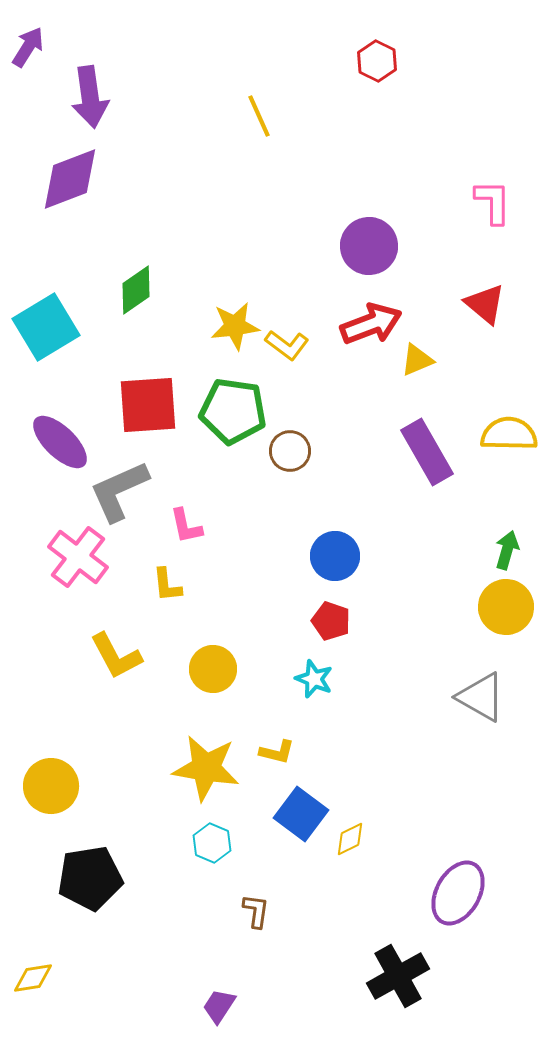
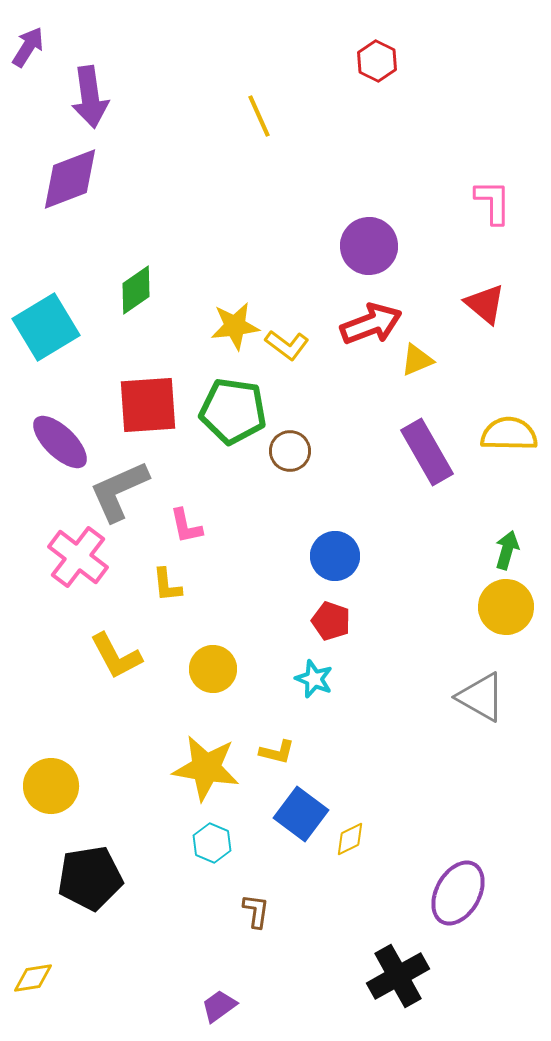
purple trapezoid at (219, 1006): rotated 21 degrees clockwise
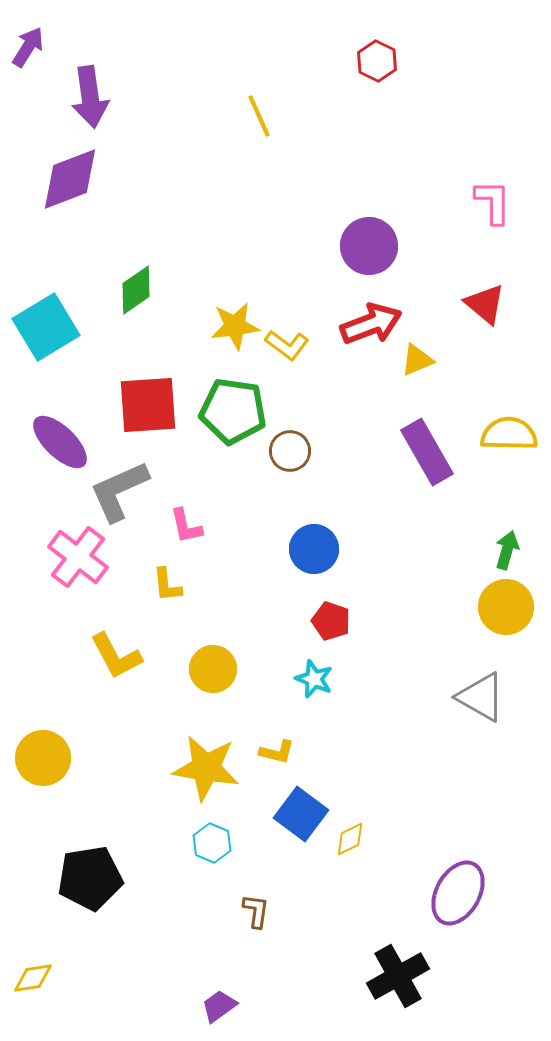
blue circle at (335, 556): moved 21 px left, 7 px up
yellow circle at (51, 786): moved 8 px left, 28 px up
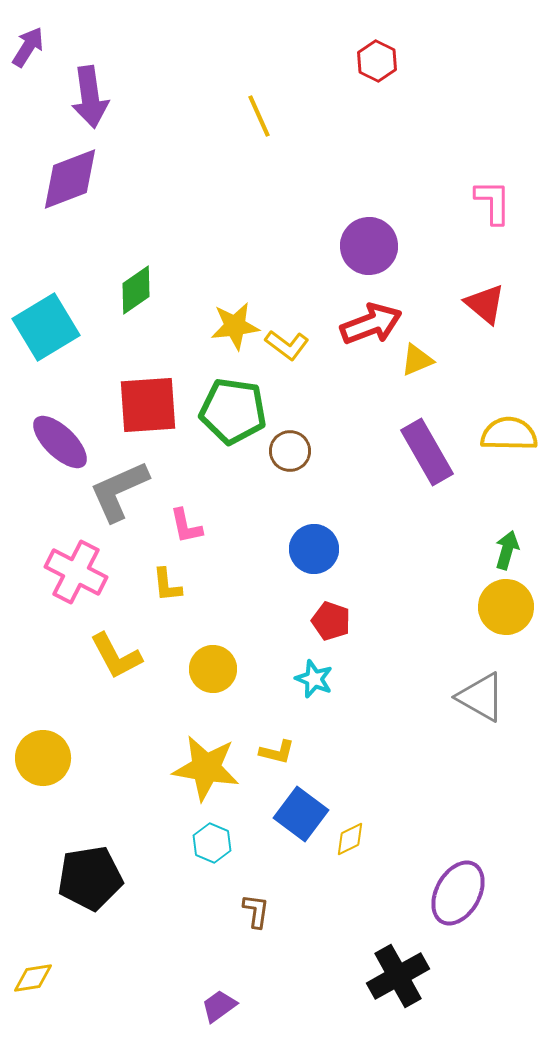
pink cross at (78, 557): moved 2 px left, 15 px down; rotated 10 degrees counterclockwise
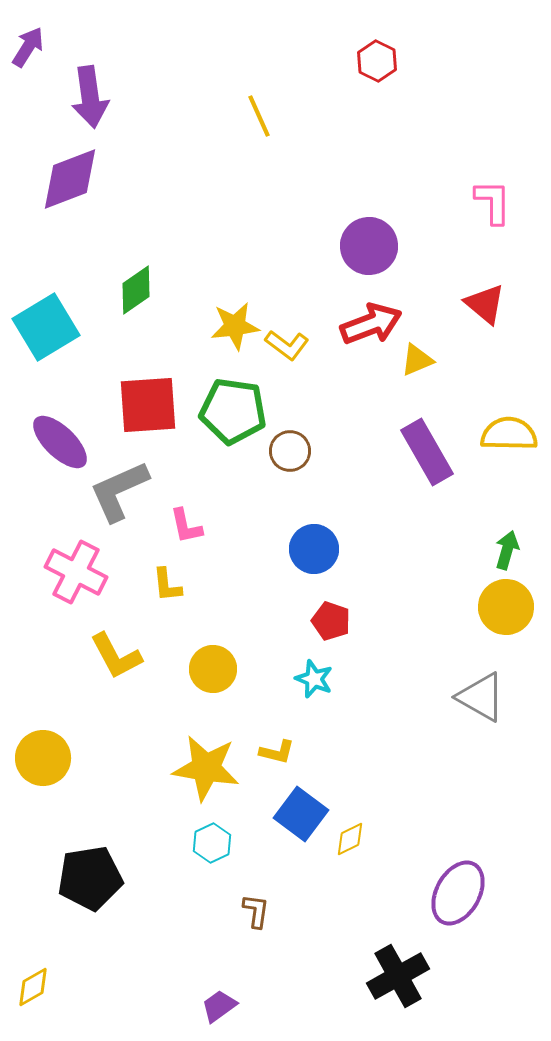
cyan hexagon at (212, 843): rotated 12 degrees clockwise
yellow diamond at (33, 978): moved 9 px down; rotated 21 degrees counterclockwise
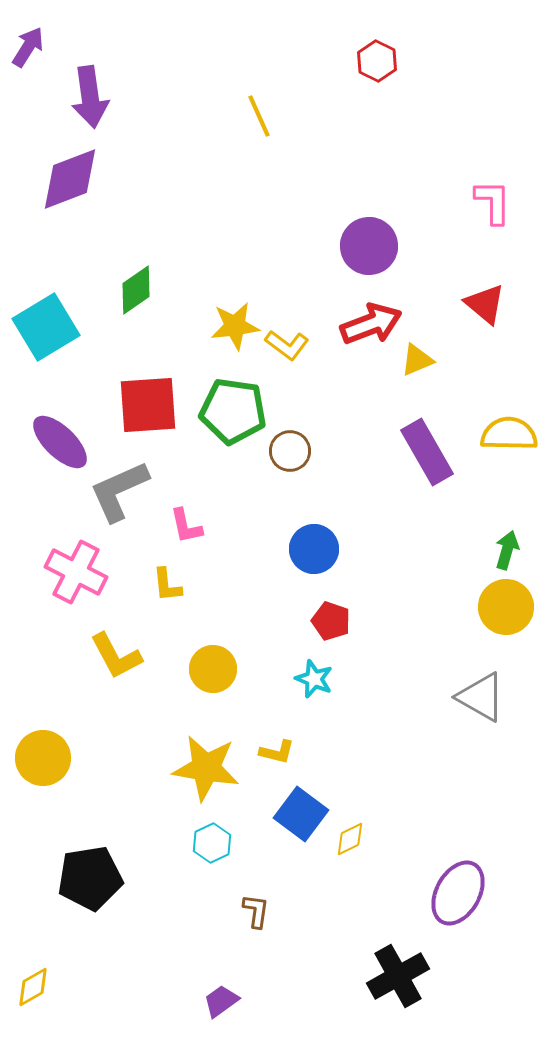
purple trapezoid at (219, 1006): moved 2 px right, 5 px up
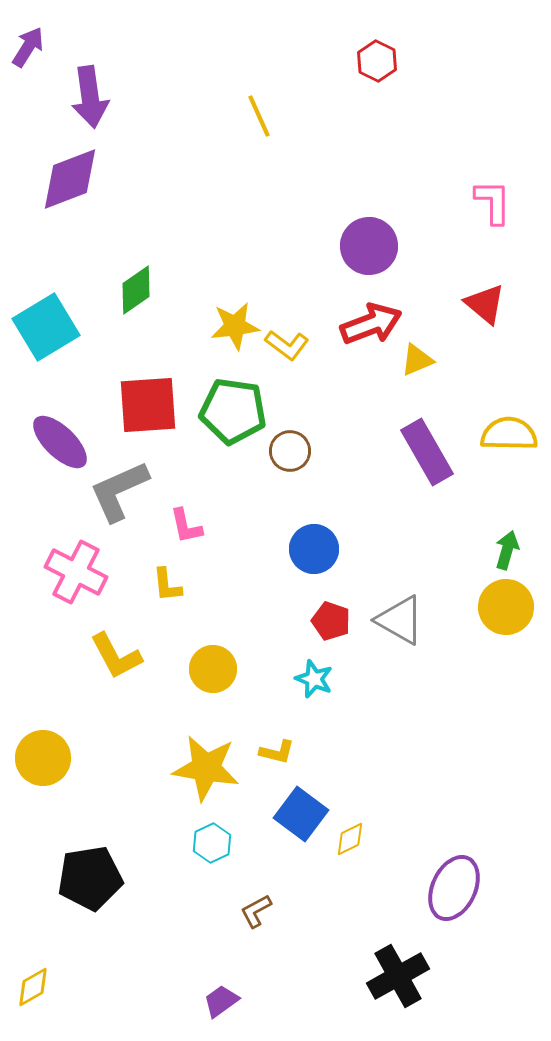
gray triangle at (481, 697): moved 81 px left, 77 px up
purple ellipse at (458, 893): moved 4 px left, 5 px up; rotated 4 degrees counterclockwise
brown L-shape at (256, 911): rotated 126 degrees counterclockwise
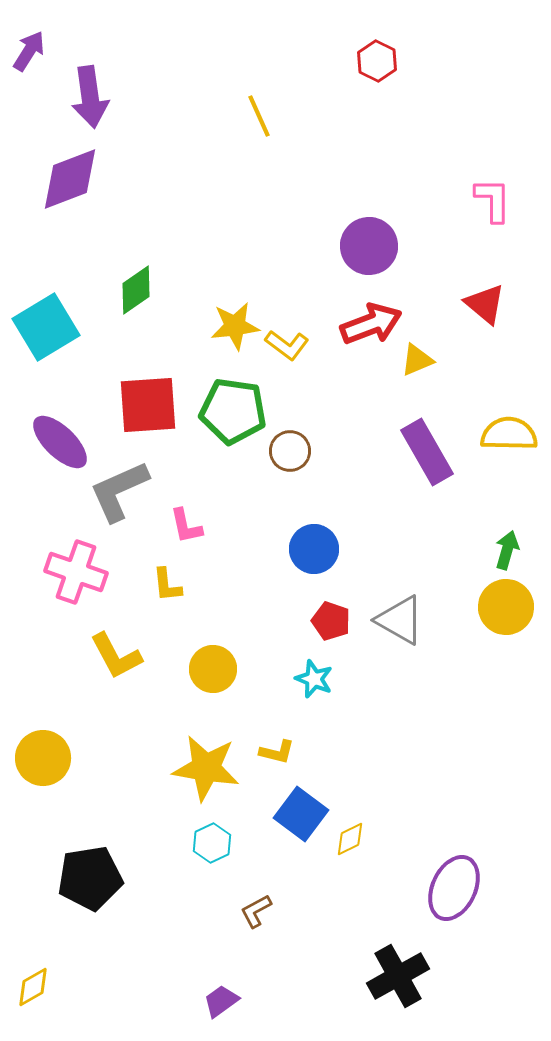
purple arrow at (28, 47): moved 1 px right, 4 px down
pink L-shape at (493, 202): moved 2 px up
pink cross at (76, 572): rotated 8 degrees counterclockwise
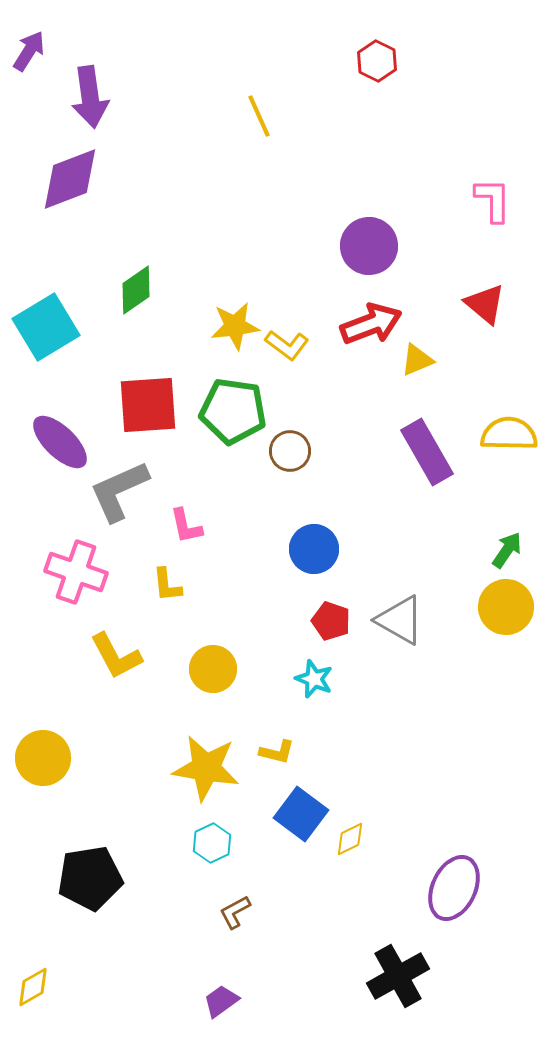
green arrow at (507, 550): rotated 18 degrees clockwise
brown L-shape at (256, 911): moved 21 px left, 1 px down
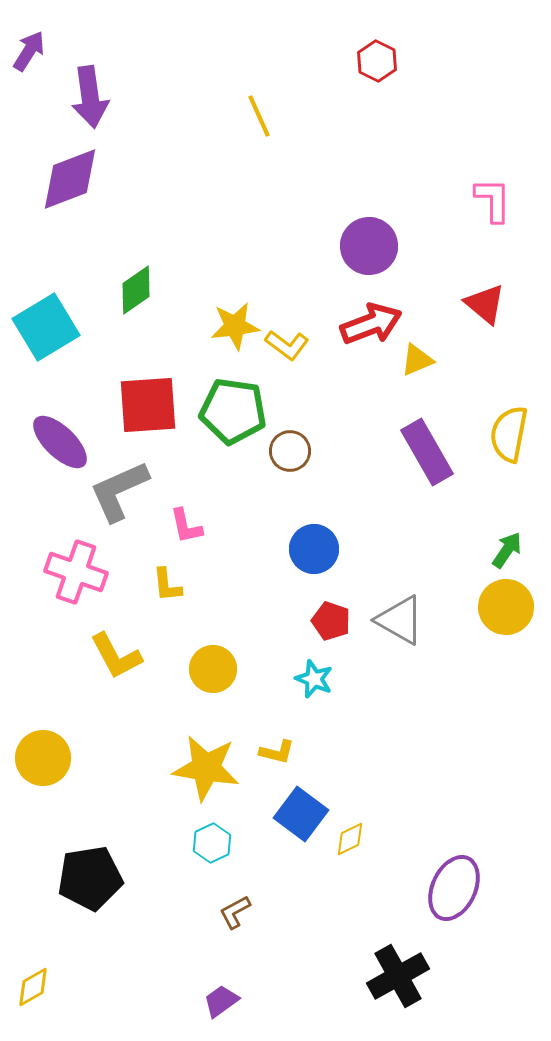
yellow semicircle at (509, 434): rotated 80 degrees counterclockwise
